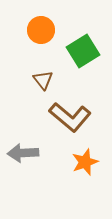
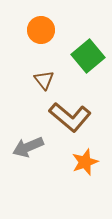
green square: moved 5 px right, 5 px down; rotated 8 degrees counterclockwise
brown triangle: moved 1 px right
gray arrow: moved 5 px right, 6 px up; rotated 20 degrees counterclockwise
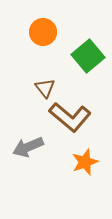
orange circle: moved 2 px right, 2 px down
brown triangle: moved 1 px right, 8 px down
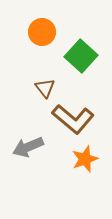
orange circle: moved 1 px left
green square: moved 7 px left; rotated 8 degrees counterclockwise
brown L-shape: moved 3 px right, 2 px down
orange star: moved 3 px up
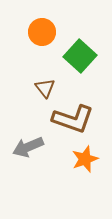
green square: moved 1 px left
brown L-shape: rotated 21 degrees counterclockwise
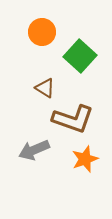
brown triangle: rotated 20 degrees counterclockwise
gray arrow: moved 6 px right, 3 px down
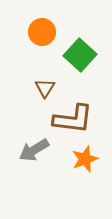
green square: moved 1 px up
brown triangle: rotated 30 degrees clockwise
brown L-shape: rotated 12 degrees counterclockwise
gray arrow: rotated 8 degrees counterclockwise
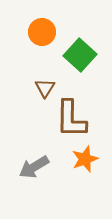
brown L-shape: moved 2 px left; rotated 84 degrees clockwise
gray arrow: moved 17 px down
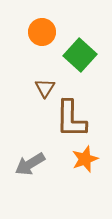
gray arrow: moved 4 px left, 3 px up
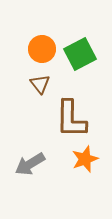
orange circle: moved 17 px down
green square: moved 1 px up; rotated 20 degrees clockwise
brown triangle: moved 5 px left, 4 px up; rotated 10 degrees counterclockwise
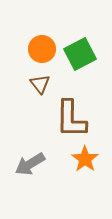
orange star: rotated 16 degrees counterclockwise
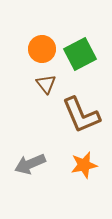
brown triangle: moved 6 px right
brown L-shape: moved 10 px right, 4 px up; rotated 24 degrees counterclockwise
orange star: moved 1 px left, 6 px down; rotated 24 degrees clockwise
gray arrow: rotated 8 degrees clockwise
